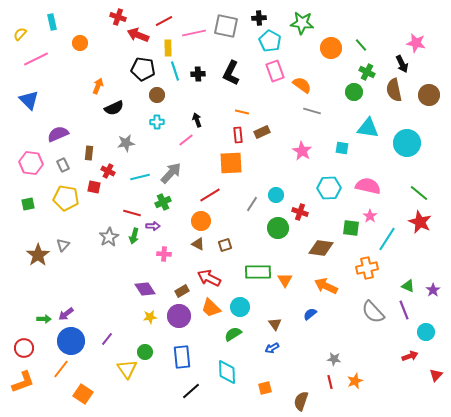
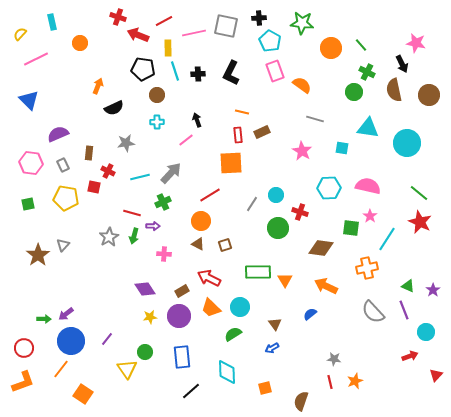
gray line at (312, 111): moved 3 px right, 8 px down
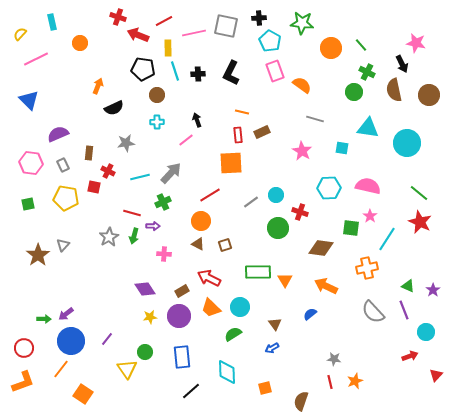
gray line at (252, 204): moved 1 px left, 2 px up; rotated 21 degrees clockwise
